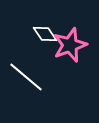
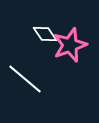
white line: moved 1 px left, 2 px down
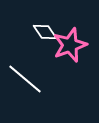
white diamond: moved 2 px up
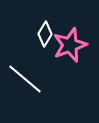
white diamond: moved 2 px down; rotated 65 degrees clockwise
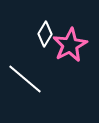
pink star: rotated 8 degrees counterclockwise
